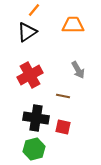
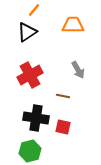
green hexagon: moved 4 px left, 2 px down
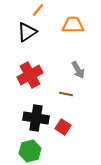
orange line: moved 4 px right
brown line: moved 3 px right, 2 px up
red square: rotated 21 degrees clockwise
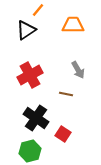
black triangle: moved 1 px left, 2 px up
black cross: rotated 25 degrees clockwise
red square: moved 7 px down
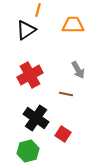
orange line: rotated 24 degrees counterclockwise
green hexagon: moved 2 px left
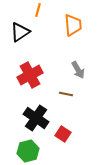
orange trapezoid: rotated 85 degrees clockwise
black triangle: moved 6 px left, 2 px down
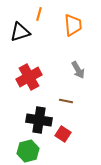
orange line: moved 1 px right, 4 px down
black triangle: rotated 15 degrees clockwise
red cross: moved 1 px left, 2 px down
brown line: moved 7 px down
black cross: moved 3 px right, 2 px down; rotated 25 degrees counterclockwise
